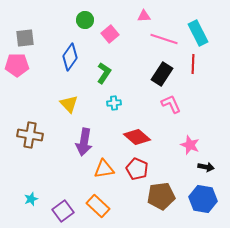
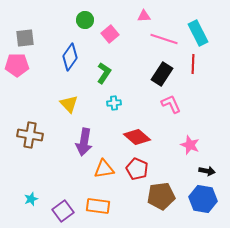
black arrow: moved 1 px right, 4 px down
orange rectangle: rotated 35 degrees counterclockwise
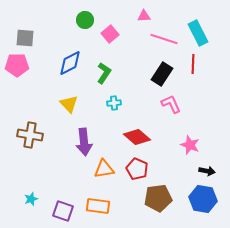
gray square: rotated 12 degrees clockwise
blue diamond: moved 6 px down; rotated 28 degrees clockwise
purple arrow: rotated 16 degrees counterclockwise
brown pentagon: moved 3 px left, 2 px down
purple square: rotated 35 degrees counterclockwise
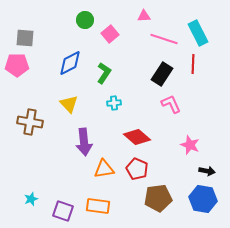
brown cross: moved 13 px up
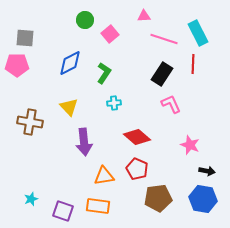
yellow triangle: moved 3 px down
orange triangle: moved 7 px down
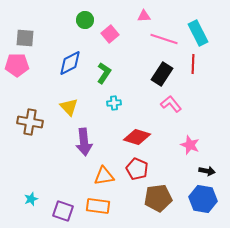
pink L-shape: rotated 15 degrees counterclockwise
red diamond: rotated 24 degrees counterclockwise
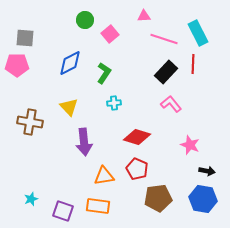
black rectangle: moved 4 px right, 2 px up; rotated 10 degrees clockwise
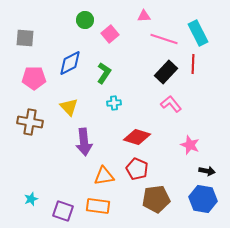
pink pentagon: moved 17 px right, 13 px down
brown pentagon: moved 2 px left, 1 px down
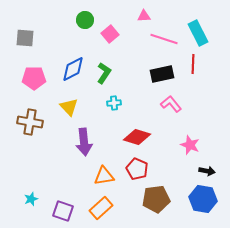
blue diamond: moved 3 px right, 6 px down
black rectangle: moved 4 px left, 2 px down; rotated 35 degrees clockwise
orange rectangle: moved 3 px right, 2 px down; rotated 50 degrees counterclockwise
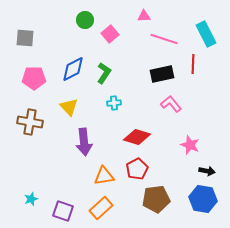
cyan rectangle: moved 8 px right, 1 px down
red pentagon: rotated 20 degrees clockwise
